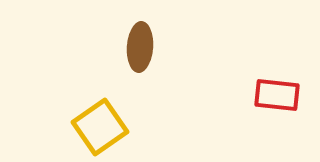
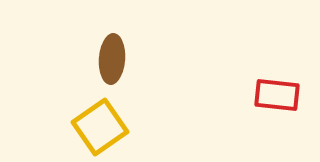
brown ellipse: moved 28 px left, 12 px down
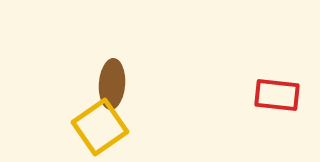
brown ellipse: moved 25 px down
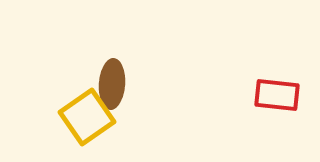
yellow square: moved 13 px left, 10 px up
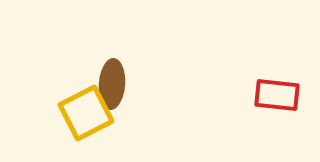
yellow square: moved 1 px left, 4 px up; rotated 8 degrees clockwise
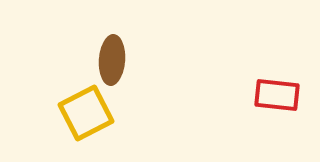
brown ellipse: moved 24 px up
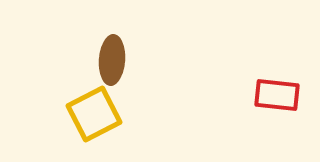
yellow square: moved 8 px right, 1 px down
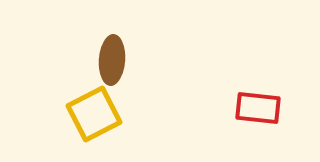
red rectangle: moved 19 px left, 13 px down
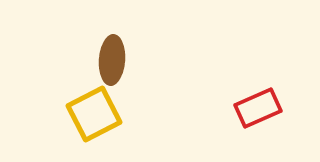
red rectangle: rotated 30 degrees counterclockwise
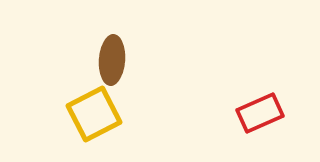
red rectangle: moved 2 px right, 5 px down
